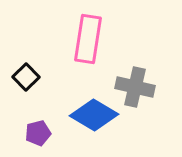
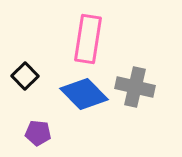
black square: moved 1 px left, 1 px up
blue diamond: moved 10 px left, 21 px up; rotated 15 degrees clockwise
purple pentagon: rotated 20 degrees clockwise
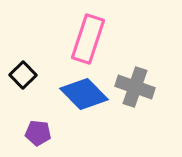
pink rectangle: rotated 9 degrees clockwise
black square: moved 2 px left, 1 px up
gray cross: rotated 6 degrees clockwise
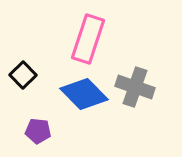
purple pentagon: moved 2 px up
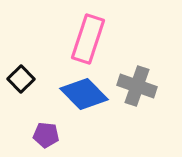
black square: moved 2 px left, 4 px down
gray cross: moved 2 px right, 1 px up
purple pentagon: moved 8 px right, 4 px down
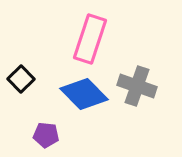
pink rectangle: moved 2 px right
